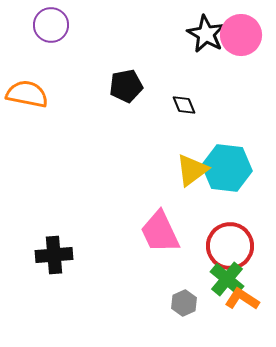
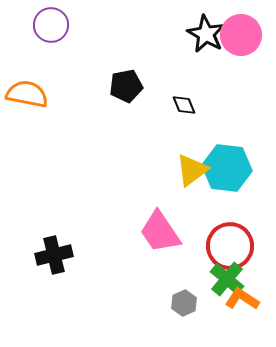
pink trapezoid: rotated 9 degrees counterclockwise
black cross: rotated 9 degrees counterclockwise
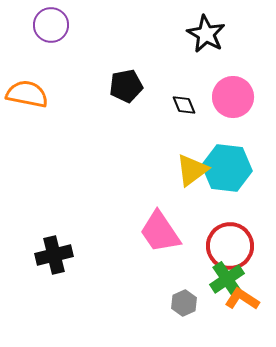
pink circle: moved 8 px left, 62 px down
green cross: rotated 16 degrees clockwise
